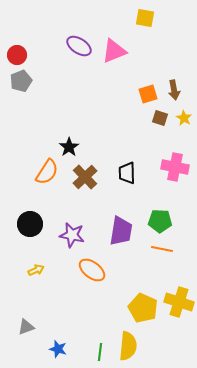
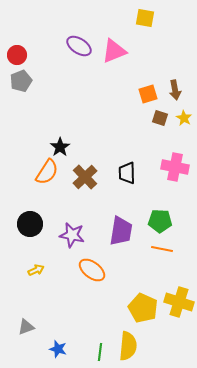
brown arrow: moved 1 px right
black star: moved 9 px left
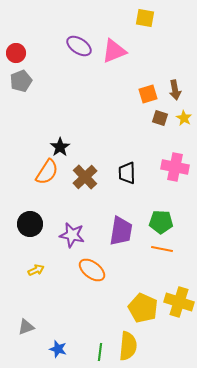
red circle: moved 1 px left, 2 px up
green pentagon: moved 1 px right, 1 px down
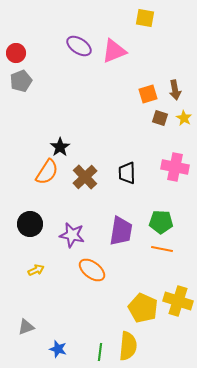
yellow cross: moved 1 px left, 1 px up
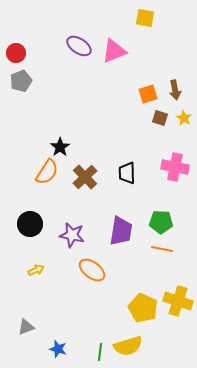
yellow semicircle: rotated 68 degrees clockwise
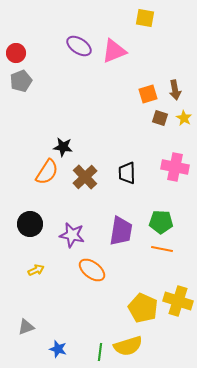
black star: moved 3 px right; rotated 30 degrees counterclockwise
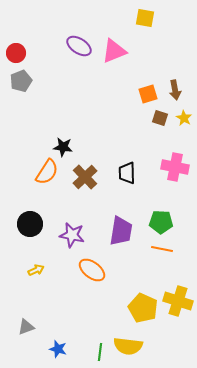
yellow semicircle: rotated 24 degrees clockwise
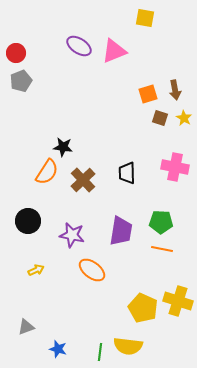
brown cross: moved 2 px left, 3 px down
black circle: moved 2 px left, 3 px up
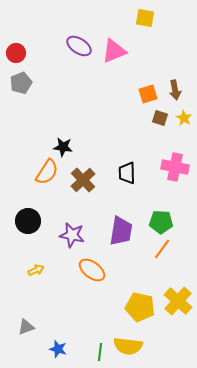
gray pentagon: moved 2 px down
orange line: rotated 65 degrees counterclockwise
yellow cross: rotated 24 degrees clockwise
yellow pentagon: moved 3 px left, 1 px up; rotated 12 degrees counterclockwise
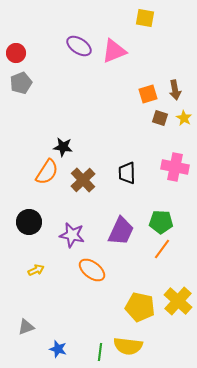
black circle: moved 1 px right, 1 px down
purple trapezoid: rotated 16 degrees clockwise
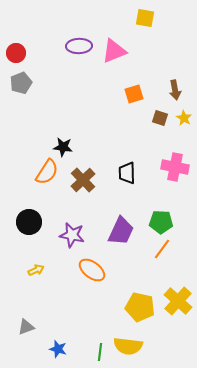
purple ellipse: rotated 35 degrees counterclockwise
orange square: moved 14 px left
